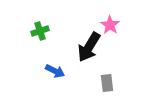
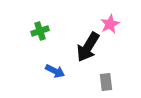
pink star: moved 1 px up; rotated 12 degrees clockwise
black arrow: moved 1 px left
gray rectangle: moved 1 px left, 1 px up
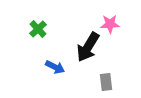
pink star: rotated 24 degrees clockwise
green cross: moved 2 px left, 2 px up; rotated 24 degrees counterclockwise
blue arrow: moved 4 px up
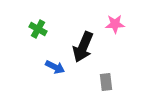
pink star: moved 5 px right
green cross: rotated 18 degrees counterclockwise
black arrow: moved 5 px left; rotated 8 degrees counterclockwise
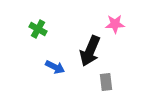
black arrow: moved 7 px right, 4 px down
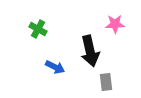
black arrow: rotated 36 degrees counterclockwise
